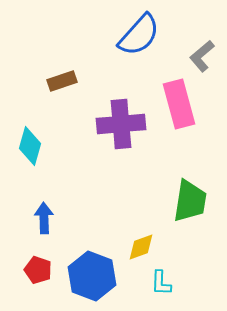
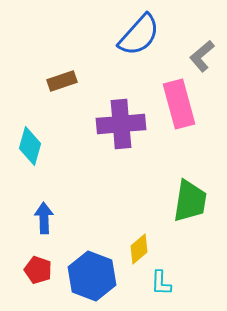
yellow diamond: moved 2 px left, 2 px down; rotated 20 degrees counterclockwise
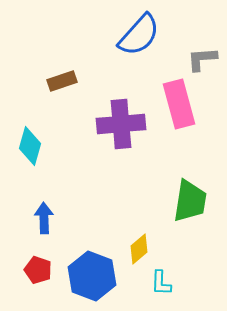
gray L-shape: moved 3 px down; rotated 36 degrees clockwise
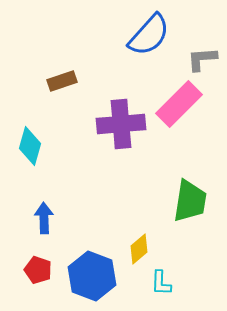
blue semicircle: moved 10 px right
pink rectangle: rotated 60 degrees clockwise
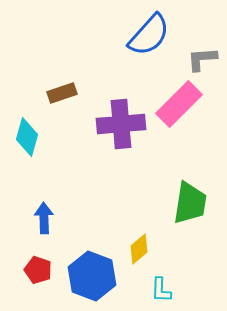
brown rectangle: moved 12 px down
cyan diamond: moved 3 px left, 9 px up
green trapezoid: moved 2 px down
cyan L-shape: moved 7 px down
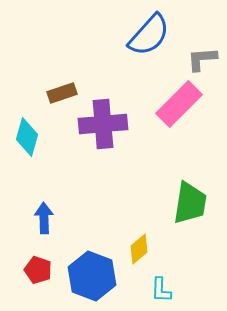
purple cross: moved 18 px left
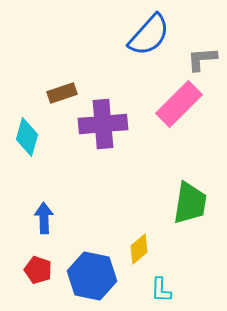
blue hexagon: rotated 9 degrees counterclockwise
